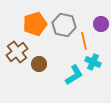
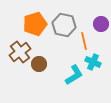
brown cross: moved 3 px right
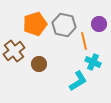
purple circle: moved 2 px left
brown cross: moved 6 px left, 1 px up
cyan L-shape: moved 4 px right, 6 px down
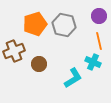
purple circle: moved 8 px up
orange line: moved 15 px right
brown cross: rotated 15 degrees clockwise
cyan L-shape: moved 5 px left, 3 px up
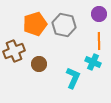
purple circle: moved 2 px up
orange line: rotated 12 degrees clockwise
cyan L-shape: rotated 35 degrees counterclockwise
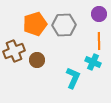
gray hexagon: rotated 15 degrees counterclockwise
brown circle: moved 2 px left, 4 px up
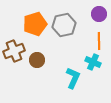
gray hexagon: rotated 10 degrees counterclockwise
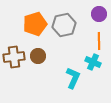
brown cross: moved 6 px down; rotated 15 degrees clockwise
brown circle: moved 1 px right, 4 px up
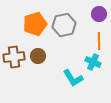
cyan L-shape: rotated 125 degrees clockwise
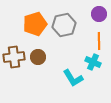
brown circle: moved 1 px down
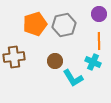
brown circle: moved 17 px right, 4 px down
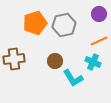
orange pentagon: moved 1 px up
orange line: rotated 66 degrees clockwise
brown cross: moved 2 px down
